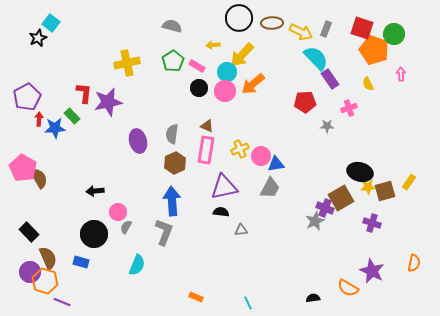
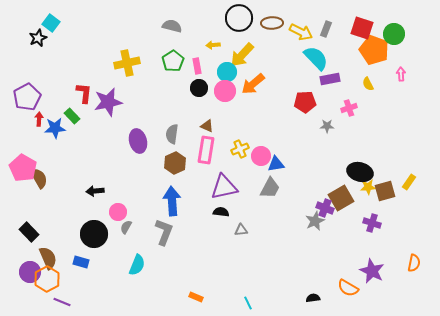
pink rectangle at (197, 66): rotated 49 degrees clockwise
purple rectangle at (330, 79): rotated 66 degrees counterclockwise
orange hexagon at (45, 281): moved 2 px right, 2 px up; rotated 15 degrees clockwise
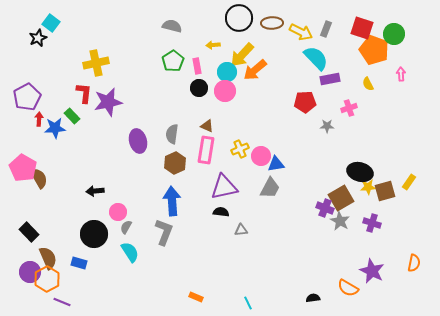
yellow cross at (127, 63): moved 31 px left
orange arrow at (253, 84): moved 2 px right, 14 px up
gray star at (315, 221): moved 25 px right; rotated 18 degrees counterclockwise
blue rectangle at (81, 262): moved 2 px left, 1 px down
cyan semicircle at (137, 265): moved 7 px left, 13 px up; rotated 55 degrees counterclockwise
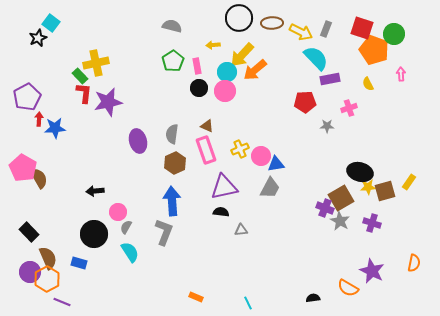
green rectangle at (72, 116): moved 8 px right, 40 px up
pink rectangle at (206, 150): rotated 28 degrees counterclockwise
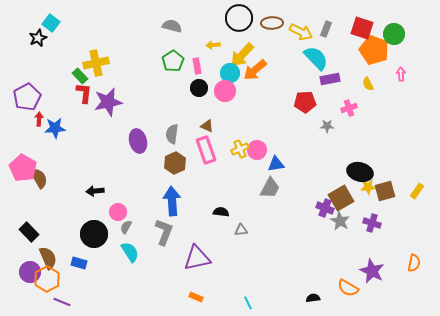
cyan circle at (227, 72): moved 3 px right, 1 px down
pink circle at (261, 156): moved 4 px left, 6 px up
yellow rectangle at (409, 182): moved 8 px right, 9 px down
purple triangle at (224, 187): moved 27 px left, 71 px down
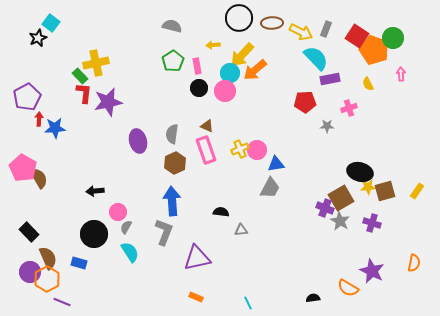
red square at (362, 28): moved 5 px left, 8 px down; rotated 15 degrees clockwise
green circle at (394, 34): moved 1 px left, 4 px down
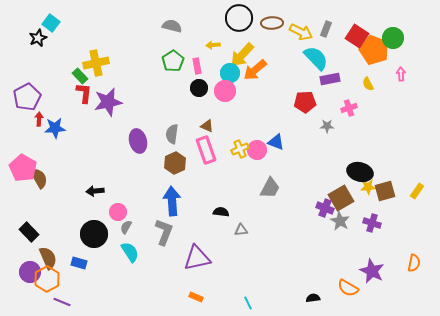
blue triangle at (276, 164): moved 22 px up; rotated 30 degrees clockwise
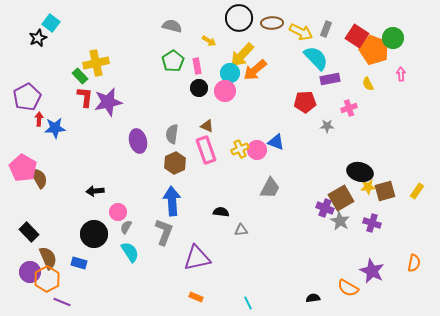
yellow arrow at (213, 45): moved 4 px left, 4 px up; rotated 144 degrees counterclockwise
red L-shape at (84, 93): moved 1 px right, 4 px down
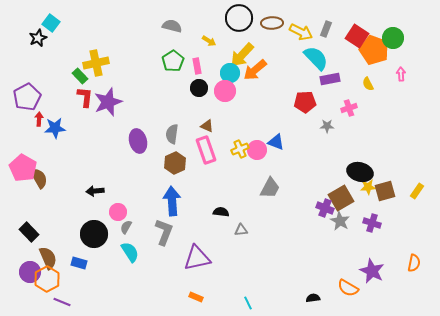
purple star at (108, 102): rotated 8 degrees counterclockwise
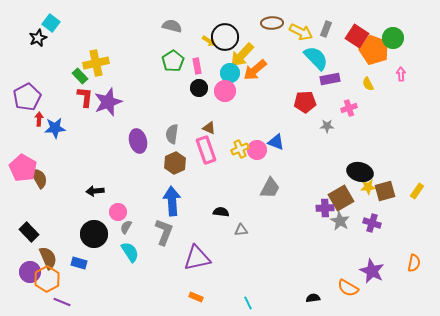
black circle at (239, 18): moved 14 px left, 19 px down
brown triangle at (207, 126): moved 2 px right, 2 px down
purple cross at (325, 208): rotated 24 degrees counterclockwise
